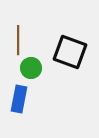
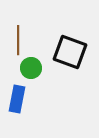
blue rectangle: moved 2 px left
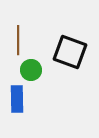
green circle: moved 2 px down
blue rectangle: rotated 12 degrees counterclockwise
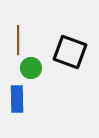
green circle: moved 2 px up
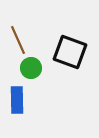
brown line: rotated 24 degrees counterclockwise
blue rectangle: moved 1 px down
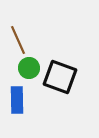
black square: moved 10 px left, 25 px down
green circle: moved 2 px left
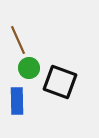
black square: moved 5 px down
blue rectangle: moved 1 px down
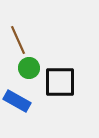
black square: rotated 20 degrees counterclockwise
blue rectangle: rotated 60 degrees counterclockwise
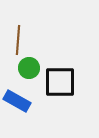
brown line: rotated 28 degrees clockwise
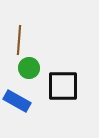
brown line: moved 1 px right
black square: moved 3 px right, 4 px down
